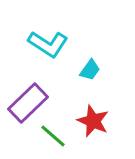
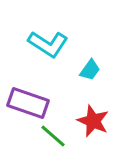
purple rectangle: rotated 63 degrees clockwise
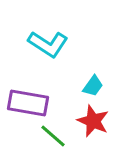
cyan trapezoid: moved 3 px right, 16 px down
purple rectangle: rotated 9 degrees counterclockwise
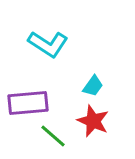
purple rectangle: rotated 15 degrees counterclockwise
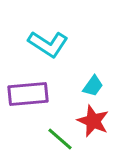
purple rectangle: moved 9 px up
green line: moved 7 px right, 3 px down
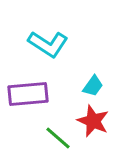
green line: moved 2 px left, 1 px up
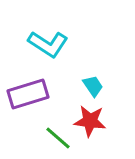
cyan trapezoid: rotated 70 degrees counterclockwise
purple rectangle: rotated 12 degrees counterclockwise
red star: moved 3 px left; rotated 16 degrees counterclockwise
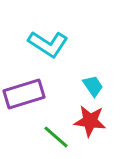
purple rectangle: moved 4 px left
green line: moved 2 px left, 1 px up
